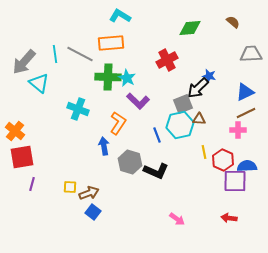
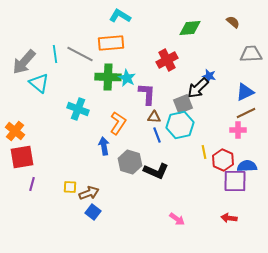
purple L-shape: moved 9 px right, 7 px up; rotated 130 degrees counterclockwise
brown triangle: moved 45 px left, 2 px up
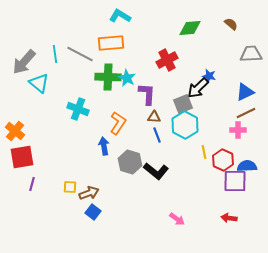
brown semicircle: moved 2 px left, 2 px down
cyan hexagon: moved 5 px right; rotated 20 degrees counterclockwise
black L-shape: rotated 15 degrees clockwise
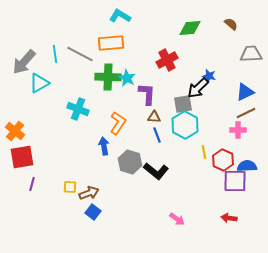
cyan triangle: rotated 50 degrees clockwise
gray square: rotated 12 degrees clockwise
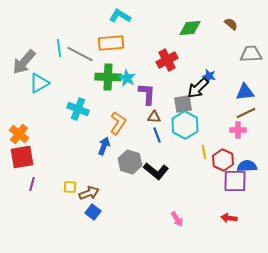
cyan line: moved 4 px right, 6 px up
blue triangle: rotated 18 degrees clockwise
orange cross: moved 4 px right, 3 px down
blue arrow: rotated 30 degrees clockwise
pink arrow: rotated 21 degrees clockwise
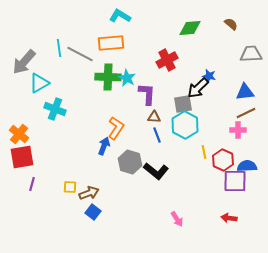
cyan cross: moved 23 px left
orange L-shape: moved 2 px left, 5 px down
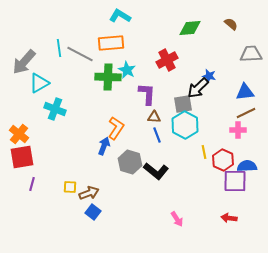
cyan star: moved 8 px up
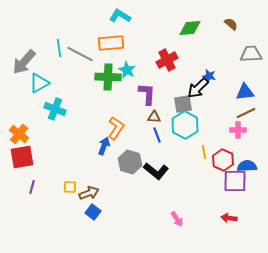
purple line: moved 3 px down
